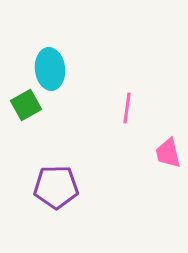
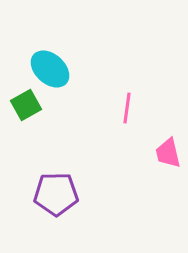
cyan ellipse: rotated 42 degrees counterclockwise
purple pentagon: moved 7 px down
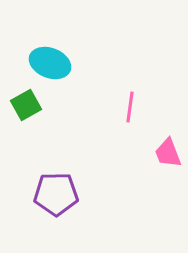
cyan ellipse: moved 6 px up; rotated 21 degrees counterclockwise
pink line: moved 3 px right, 1 px up
pink trapezoid: rotated 8 degrees counterclockwise
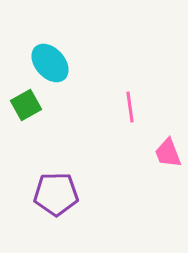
cyan ellipse: rotated 27 degrees clockwise
pink line: rotated 16 degrees counterclockwise
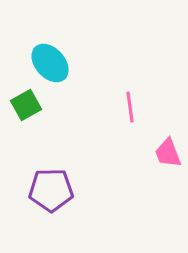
purple pentagon: moved 5 px left, 4 px up
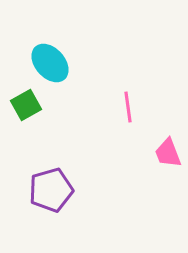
pink line: moved 2 px left
purple pentagon: rotated 15 degrees counterclockwise
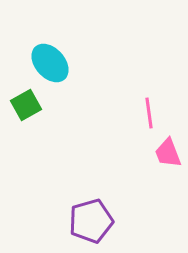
pink line: moved 21 px right, 6 px down
purple pentagon: moved 40 px right, 31 px down
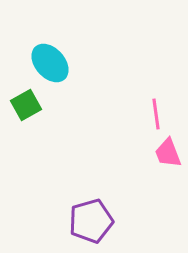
pink line: moved 7 px right, 1 px down
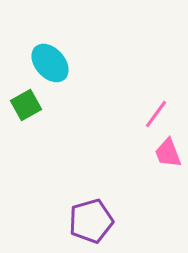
pink line: rotated 44 degrees clockwise
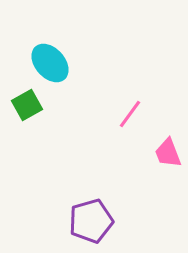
green square: moved 1 px right
pink line: moved 26 px left
